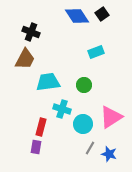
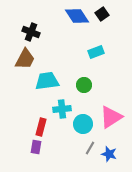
cyan trapezoid: moved 1 px left, 1 px up
cyan cross: rotated 24 degrees counterclockwise
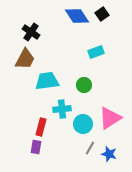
black cross: rotated 12 degrees clockwise
pink triangle: moved 1 px left, 1 px down
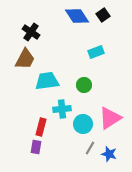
black square: moved 1 px right, 1 px down
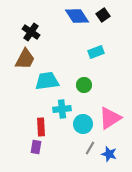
red rectangle: rotated 18 degrees counterclockwise
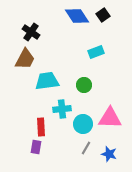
pink triangle: rotated 35 degrees clockwise
gray line: moved 4 px left
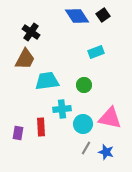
pink triangle: rotated 10 degrees clockwise
purple rectangle: moved 18 px left, 14 px up
blue star: moved 3 px left, 2 px up
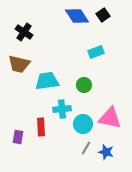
black cross: moved 7 px left
brown trapezoid: moved 6 px left, 5 px down; rotated 75 degrees clockwise
purple rectangle: moved 4 px down
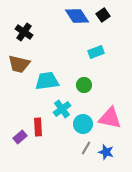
cyan cross: rotated 30 degrees counterclockwise
red rectangle: moved 3 px left
purple rectangle: moved 2 px right; rotated 40 degrees clockwise
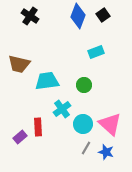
blue diamond: moved 1 px right; rotated 55 degrees clockwise
black cross: moved 6 px right, 16 px up
pink triangle: moved 6 px down; rotated 30 degrees clockwise
